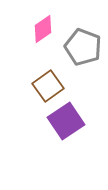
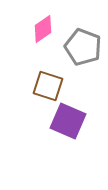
brown square: rotated 36 degrees counterclockwise
purple square: moved 2 px right; rotated 33 degrees counterclockwise
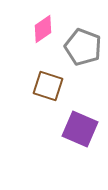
purple square: moved 12 px right, 8 px down
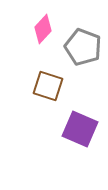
pink diamond: rotated 12 degrees counterclockwise
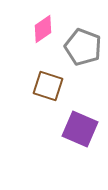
pink diamond: rotated 12 degrees clockwise
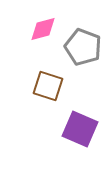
pink diamond: rotated 20 degrees clockwise
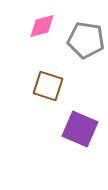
pink diamond: moved 1 px left, 3 px up
gray pentagon: moved 3 px right, 7 px up; rotated 12 degrees counterclockwise
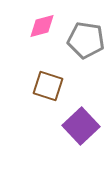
purple square: moved 1 px right, 3 px up; rotated 24 degrees clockwise
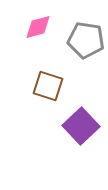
pink diamond: moved 4 px left, 1 px down
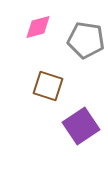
purple square: rotated 9 degrees clockwise
